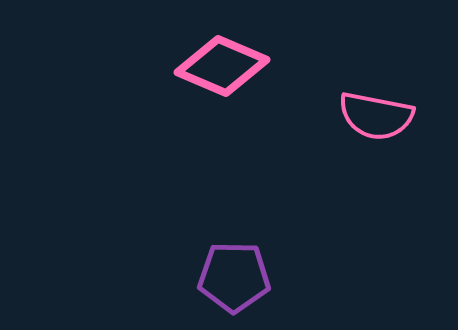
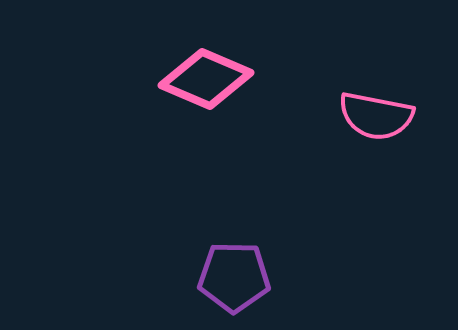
pink diamond: moved 16 px left, 13 px down
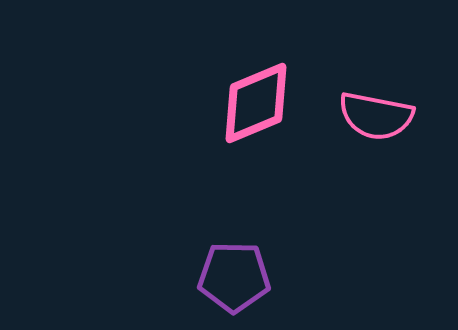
pink diamond: moved 50 px right, 24 px down; rotated 46 degrees counterclockwise
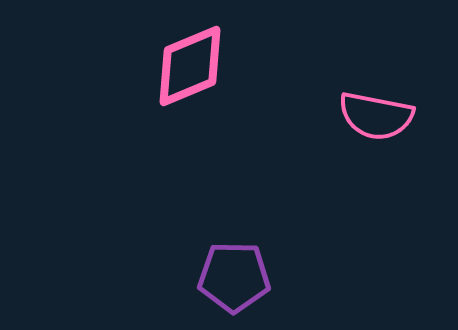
pink diamond: moved 66 px left, 37 px up
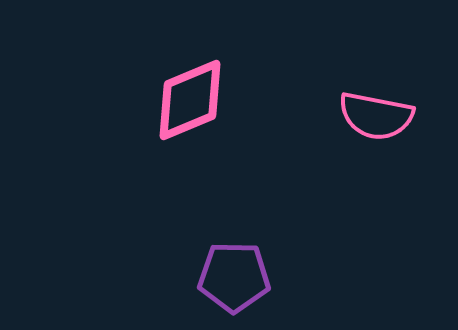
pink diamond: moved 34 px down
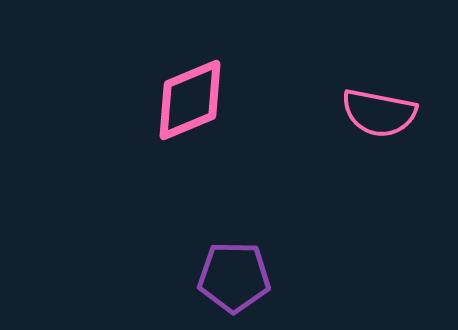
pink semicircle: moved 3 px right, 3 px up
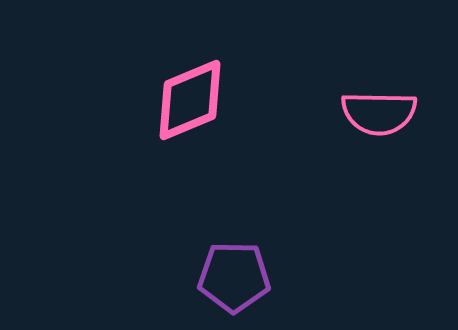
pink semicircle: rotated 10 degrees counterclockwise
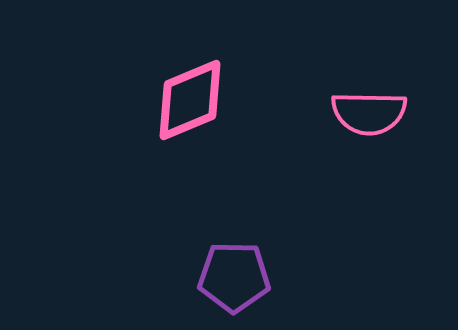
pink semicircle: moved 10 px left
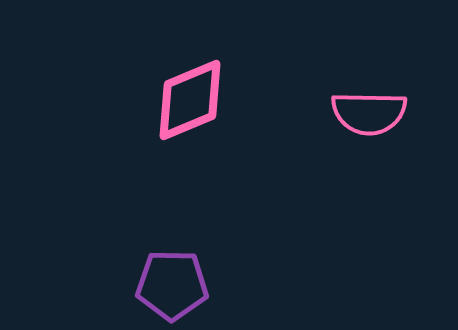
purple pentagon: moved 62 px left, 8 px down
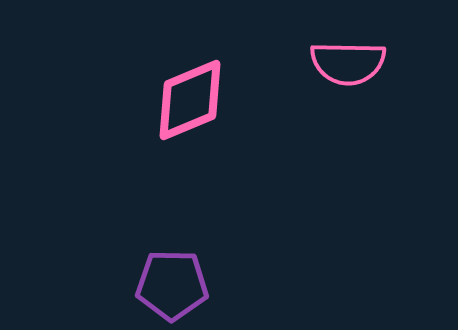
pink semicircle: moved 21 px left, 50 px up
